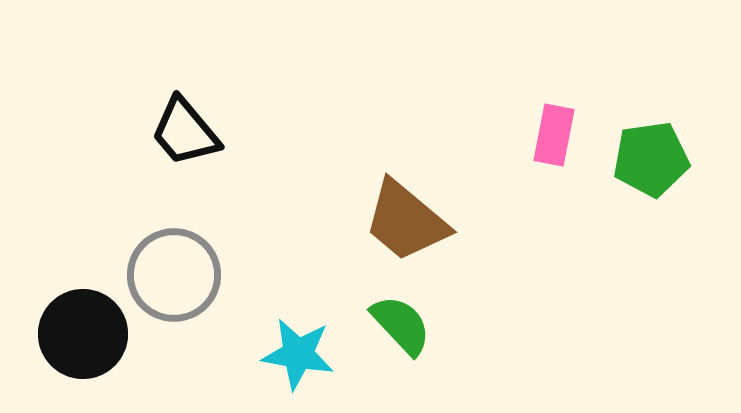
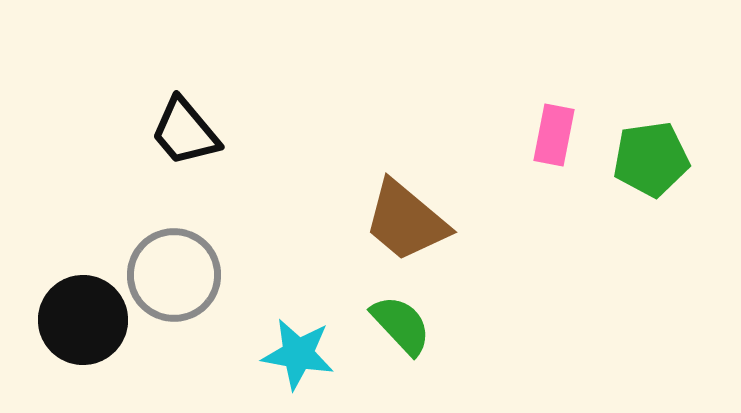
black circle: moved 14 px up
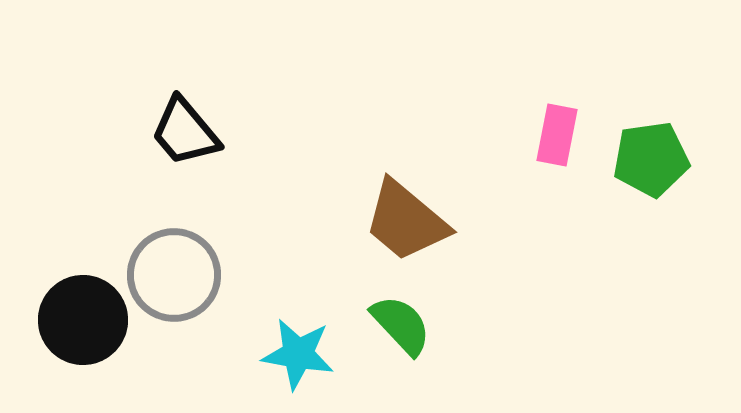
pink rectangle: moved 3 px right
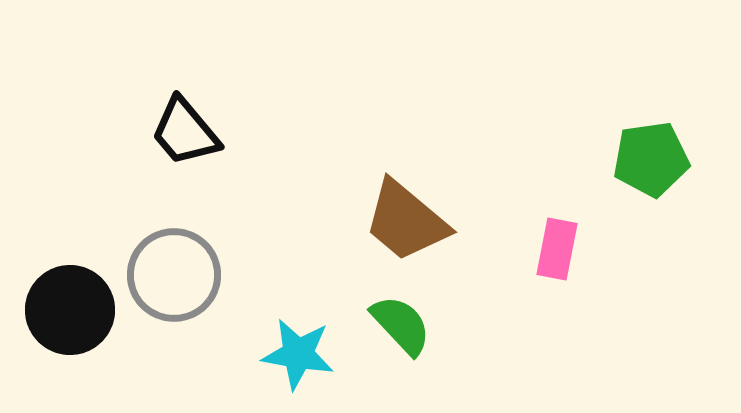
pink rectangle: moved 114 px down
black circle: moved 13 px left, 10 px up
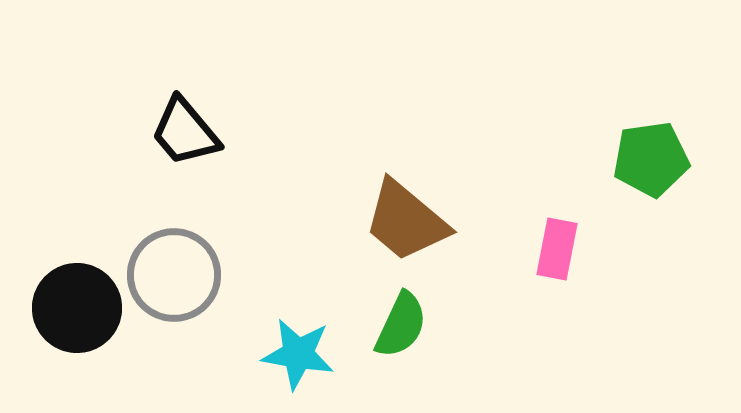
black circle: moved 7 px right, 2 px up
green semicircle: rotated 68 degrees clockwise
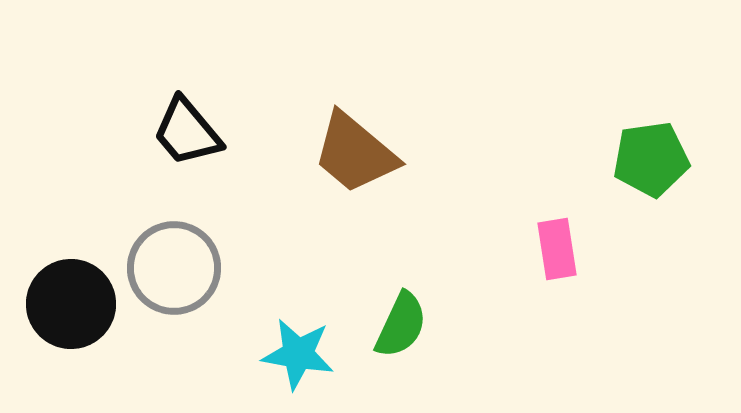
black trapezoid: moved 2 px right
brown trapezoid: moved 51 px left, 68 px up
pink rectangle: rotated 20 degrees counterclockwise
gray circle: moved 7 px up
black circle: moved 6 px left, 4 px up
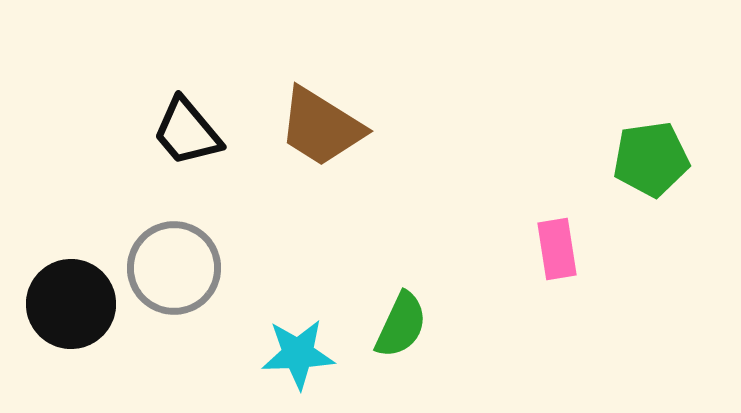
brown trapezoid: moved 34 px left, 26 px up; rotated 8 degrees counterclockwise
cyan star: rotated 12 degrees counterclockwise
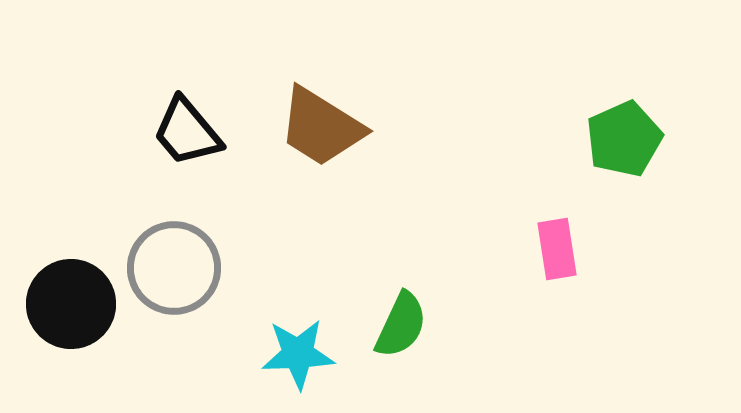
green pentagon: moved 27 px left, 20 px up; rotated 16 degrees counterclockwise
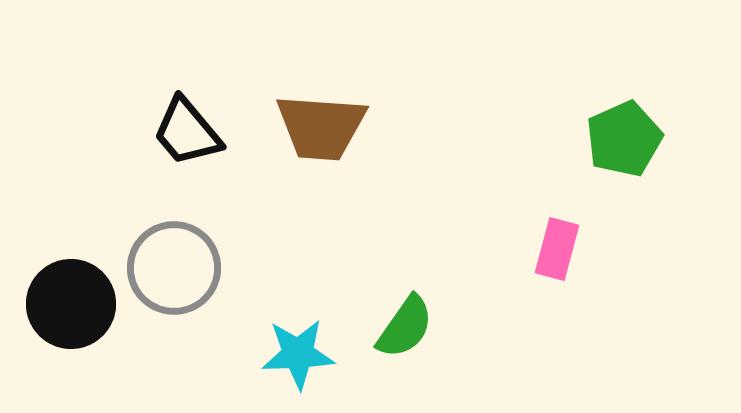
brown trapezoid: rotated 28 degrees counterclockwise
pink rectangle: rotated 24 degrees clockwise
green semicircle: moved 4 px right, 2 px down; rotated 10 degrees clockwise
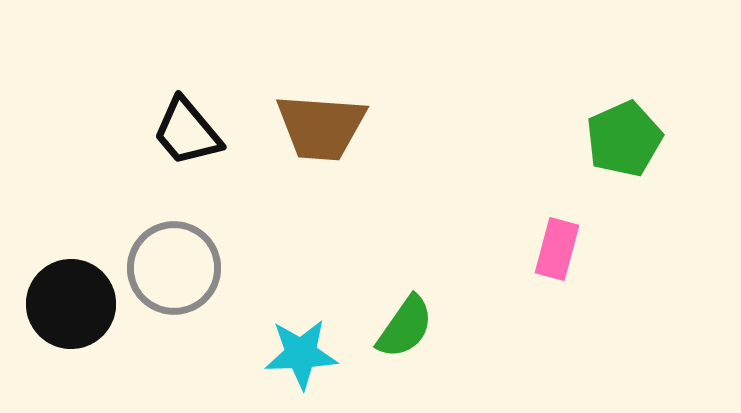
cyan star: moved 3 px right
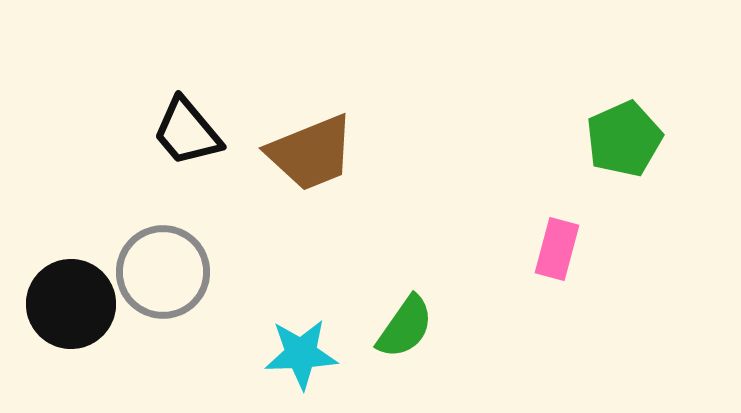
brown trapezoid: moved 10 px left, 26 px down; rotated 26 degrees counterclockwise
gray circle: moved 11 px left, 4 px down
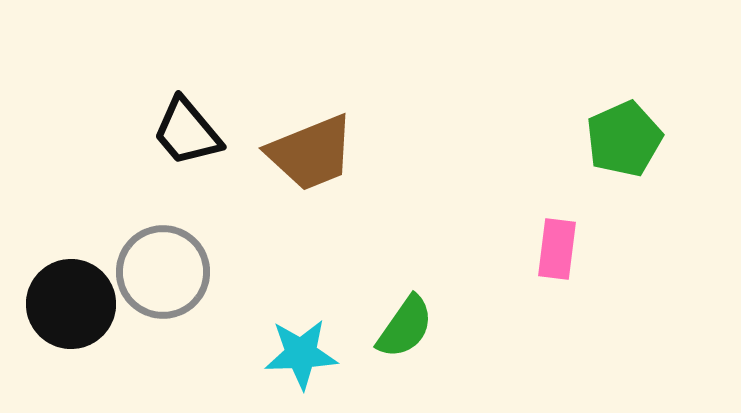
pink rectangle: rotated 8 degrees counterclockwise
